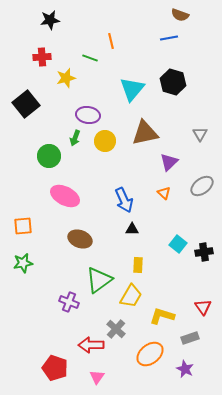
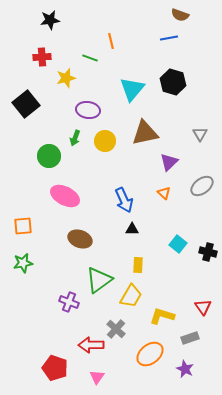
purple ellipse: moved 5 px up
black cross: moved 4 px right; rotated 24 degrees clockwise
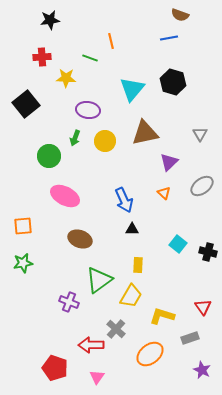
yellow star: rotated 18 degrees clockwise
purple star: moved 17 px right, 1 px down
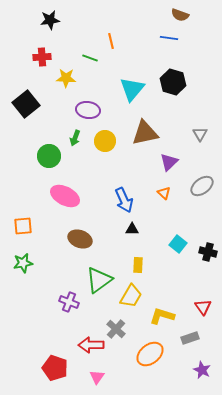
blue line: rotated 18 degrees clockwise
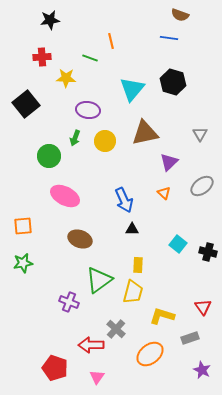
yellow trapezoid: moved 2 px right, 4 px up; rotated 15 degrees counterclockwise
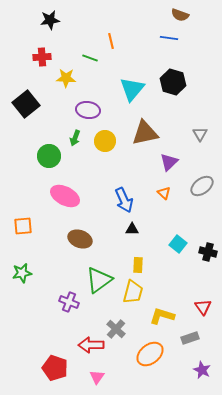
green star: moved 1 px left, 10 px down
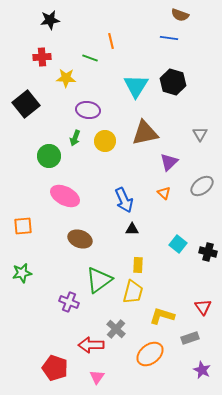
cyan triangle: moved 4 px right, 3 px up; rotated 8 degrees counterclockwise
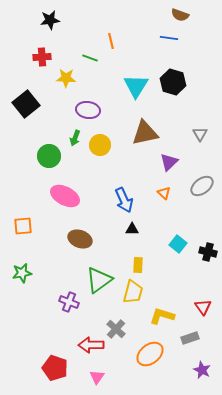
yellow circle: moved 5 px left, 4 px down
